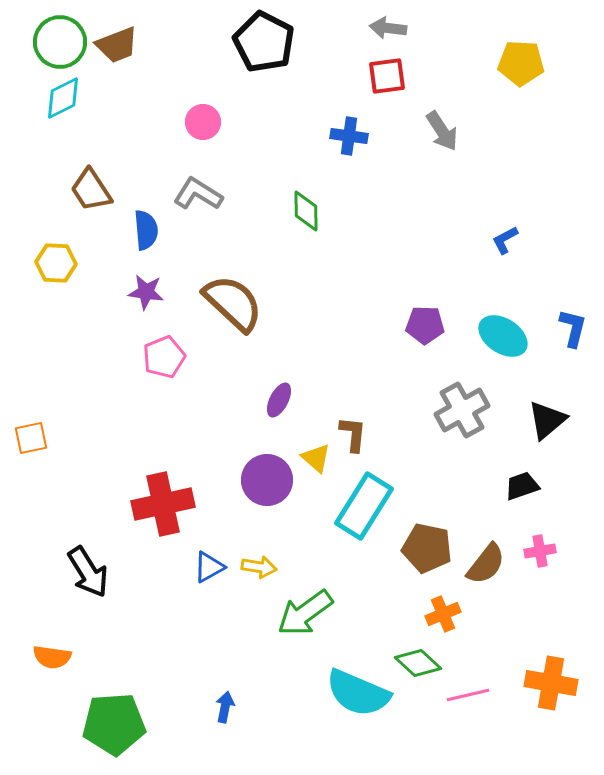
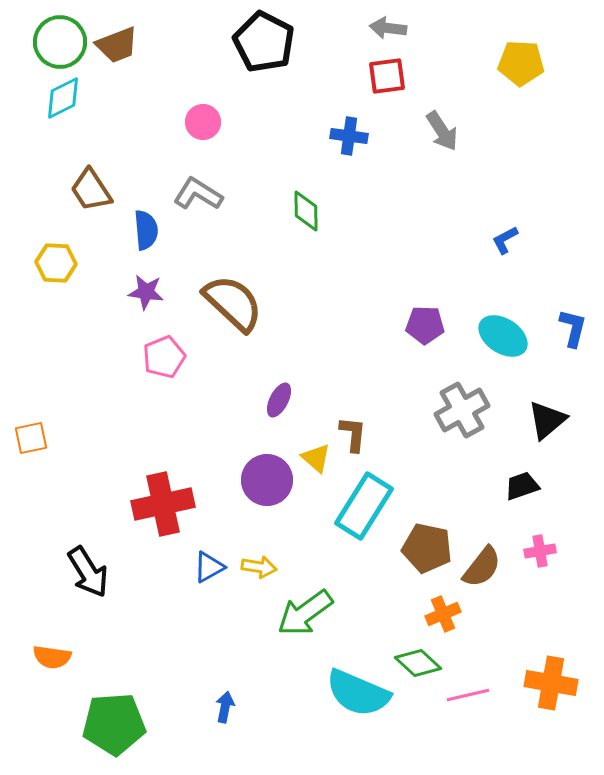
brown semicircle at (486, 564): moved 4 px left, 3 px down
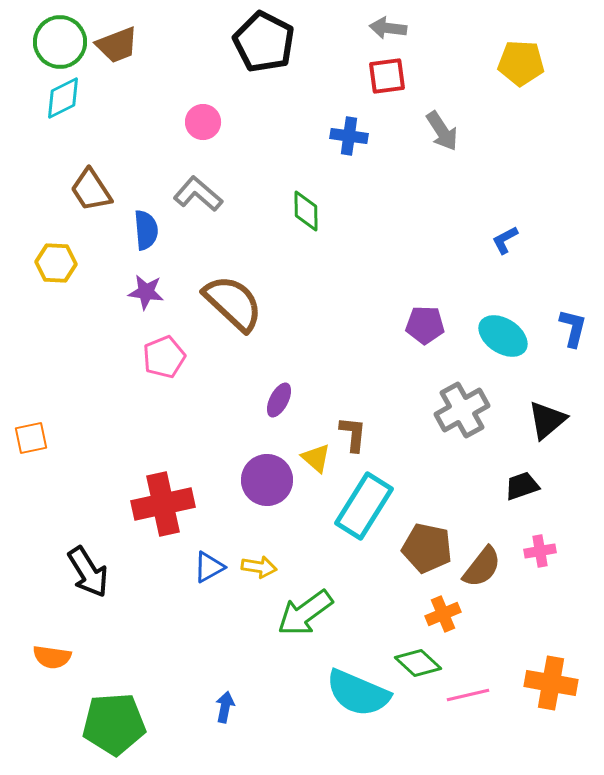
gray L-shape at (198, 194): rotated 9 degrees clockwise
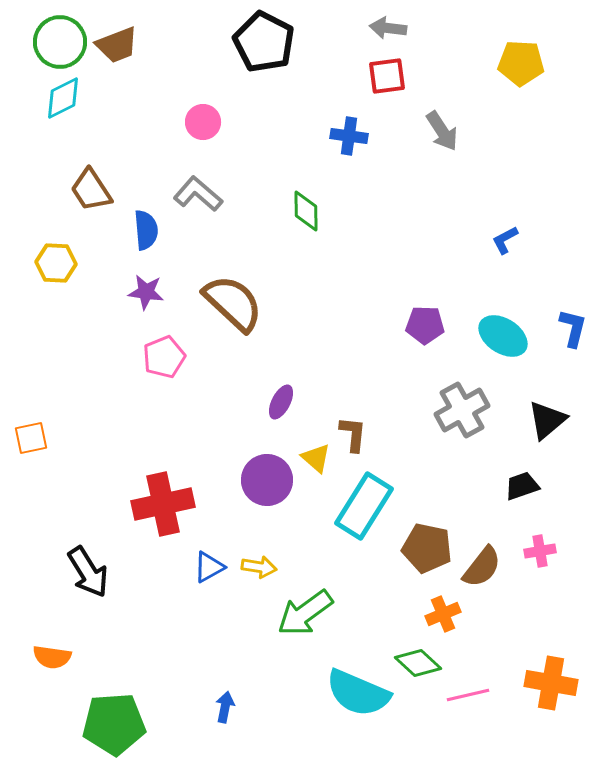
purple ellipse at (279, 400): moved 2 px right, 2 px down
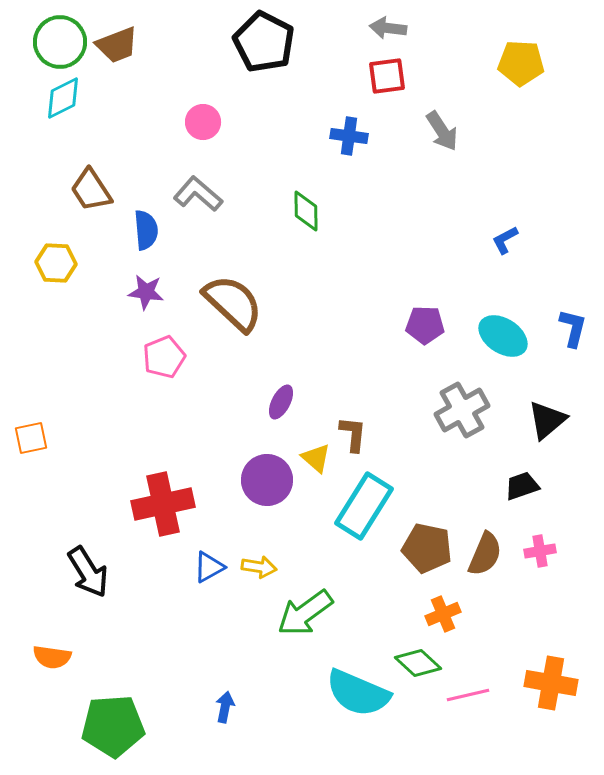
brown semicircle at (482, 567): moved 3 px right, 13 px up; rotated 15 degrees counterclockwise
green pentagon at (114, 724): moved 1 px left, 2 px down
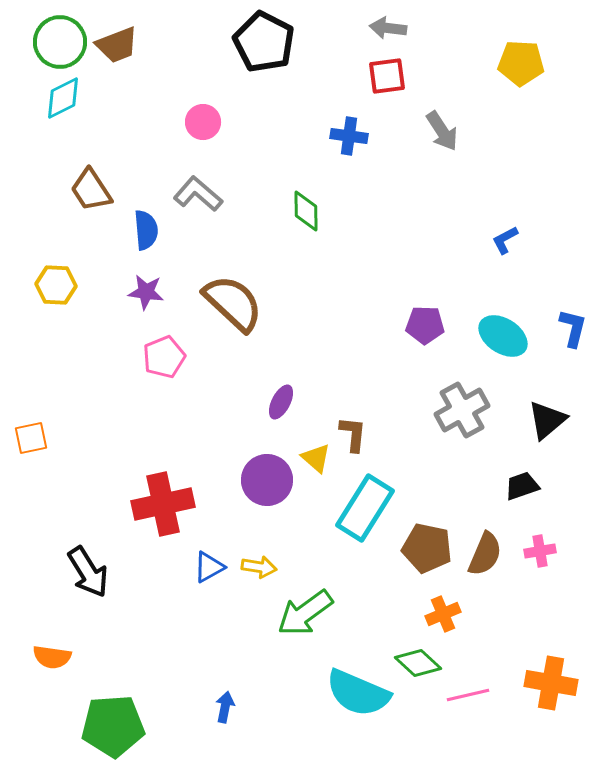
yellow hexagon at (56, 263): moved 22 px down
cyan rectangle at (364, 506): moved 1 px right, 2 px down
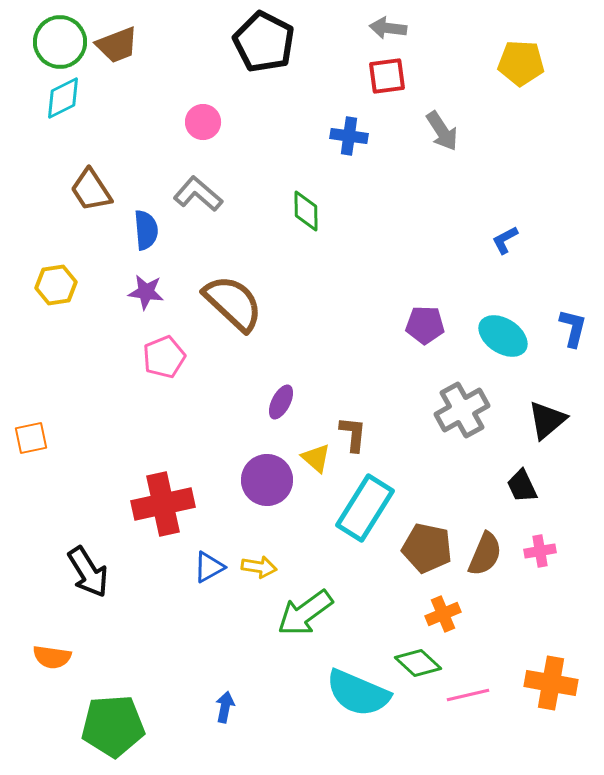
yellow hexagon at (56, 285): rotated 12 degrees counterclockwise
black trapezoid at (522, 486): rotated 96 degrees counterclockwise
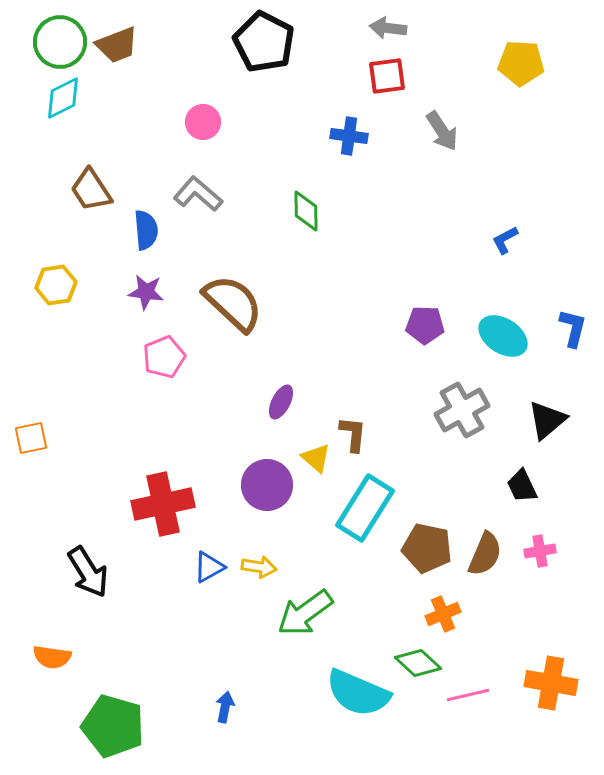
purple circle at (267, 480): moved 5 px down
green pentagon at (113, 726): rotated 20 degrees clockwise
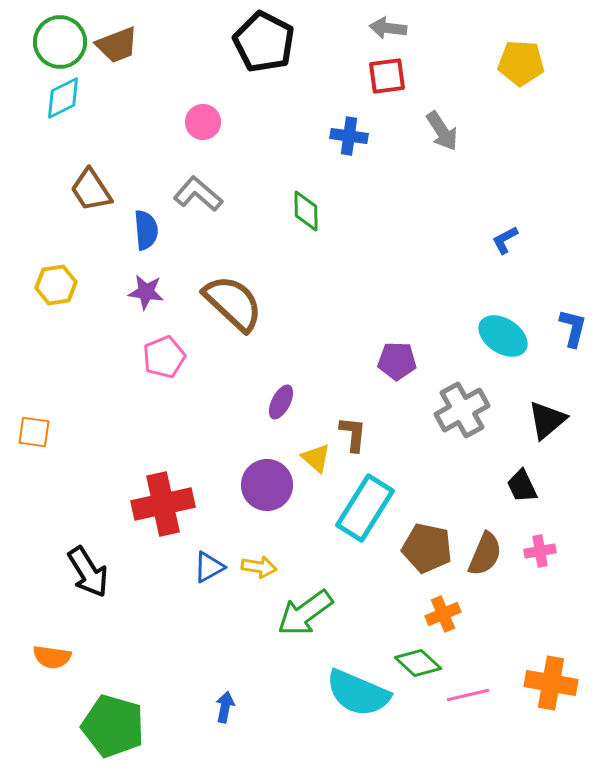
purple pentagon at (425, 325): moved 28 px left, 36 px down
orange square at (31, 438): moved 3 px right, 6 px up; rotated 20 degrees clockwise
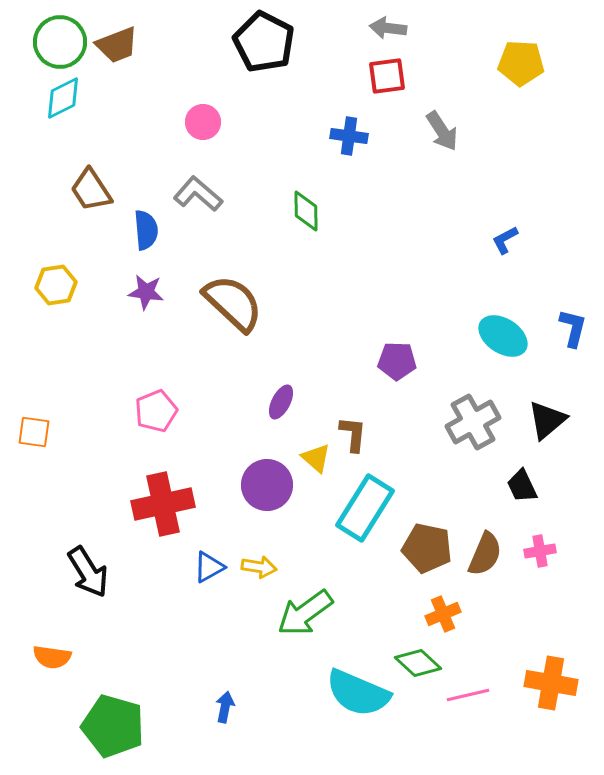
pink pentagon at (164, 357): moved 8 px left, 54 px down
gray cross at (462, 410): moved 11 px right, 12 px down
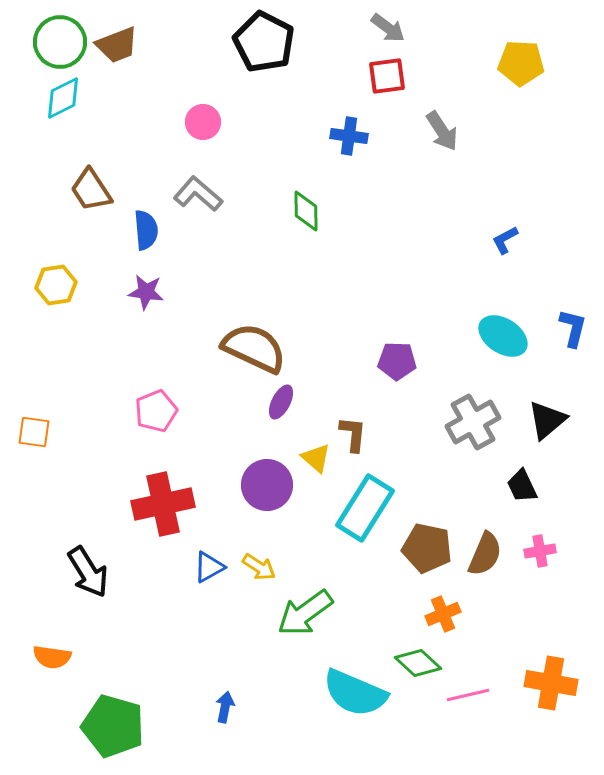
gray arrow at (388, 28): rotated 150 degrees counterclockwise
brown semicircle at (233, 303): moved 21 px right, 45 px down; rotated 18 degrees counterclockwise
yellow arrow at (259, 567): rotated 24 degrees clockwise
cyan semicircle at (358, 693): moved 3 px left
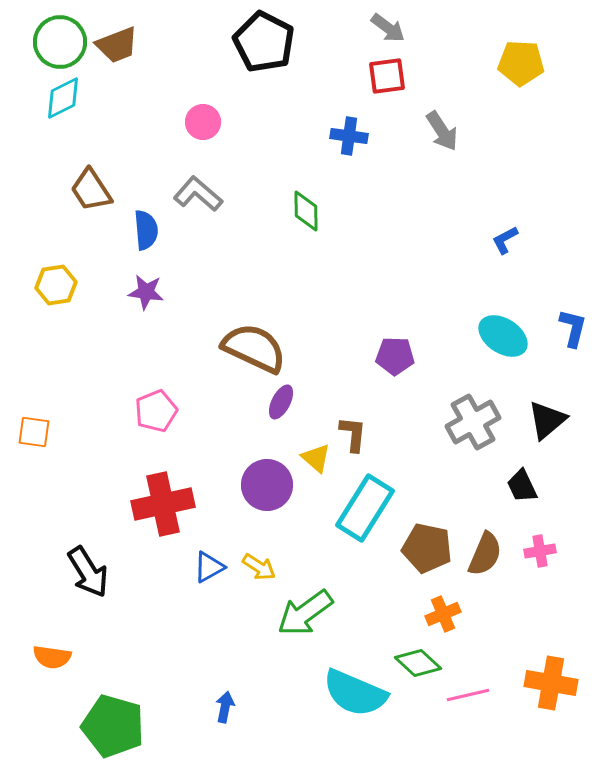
purple pentagon at (397, 361): moved 2 px left, 5 px up
